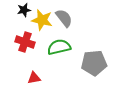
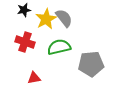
yellow star: moved 4 px right, 1 px up; rotated 30 degrees clockwise
gray pentagon: moved 3 px left, 1 px down
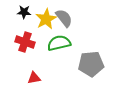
black star: moved 2 px down; rotated 16 degrees clockwise
green semicircle: moved 4 px up
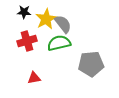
gray semicircle: moved 1 px left, 6 px down
red cross: moved 2 px right, 1 px up; rotated 36 degrees counterclockwise
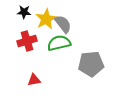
red triangle: moved 2 px down
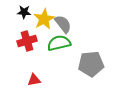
yellow star: moved 2 px left
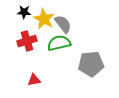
yellow star: rotated 15 degrees counterclockwise
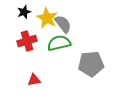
black star: rotated 24 degrees counterclockwise
yellow star: moved 3 px right, 1 px up
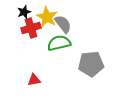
yellow star: moved 1 px up
red cross: moved 4 px right, 13 px up
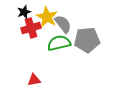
gray pentagon: moved 4 px left, 24 px up
